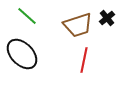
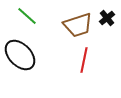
black ellipse: moved 2 px left, 1 px down
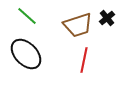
black ellipse: moved 6 px right, 1 px up
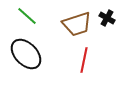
black cross: rotated 21 degrees counterclockwise
brown trapezoid: moved 1 px left, 1 px up
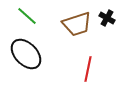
red line: moved 4 px right, 9 px down
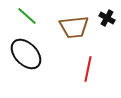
brown trapezoid: moved 3 px left, 3 px down; rotated 12 degrees clockwise
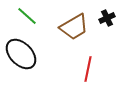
black cross: rotated 35 degrees clockwise
brown trapezoid: rotated 24 degrees counterclockwise
black ellipse: moved 5 px left
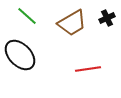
brown trapezoid: moved 2 px left, 4 px up
black ellipse: moved 1 px left, 1 px down
red line: rotated 70 degrees clockwise
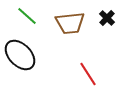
black cross: rotated 21 degrees counterclockwise
brown trapezoid: moved 2 px left; rotated 24 degrees clockwise
red line: moved 5 px down; rotated 65 degrees clockwise
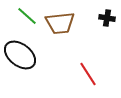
black cross: rotated 35 degrees counterclockwise
brown trapezoid: moved 10 px left
black ellipse: rotated 8 degrees counterclockwise
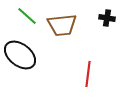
brown trapezoid: moved 2 px right, 2 px down
red line: rotated 40 degrees clockwise
